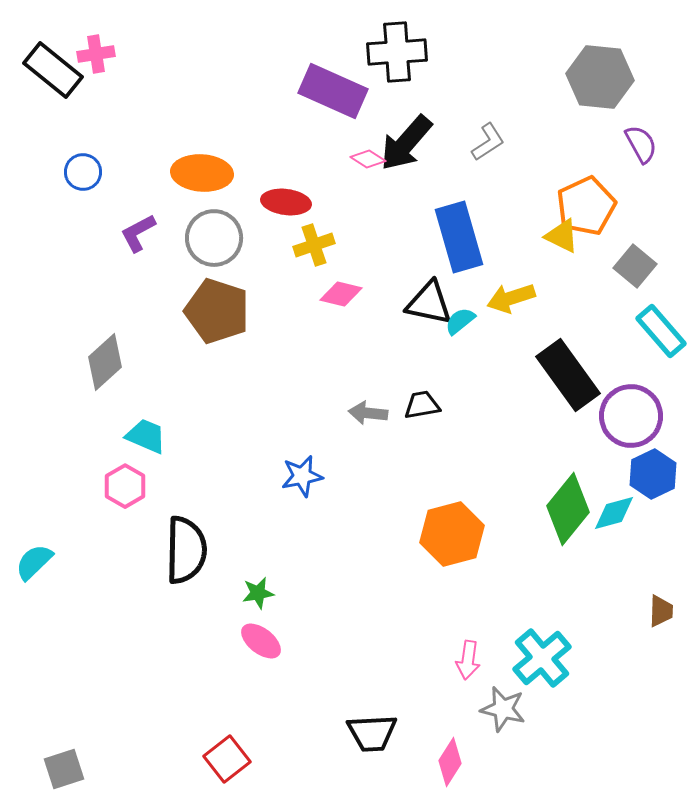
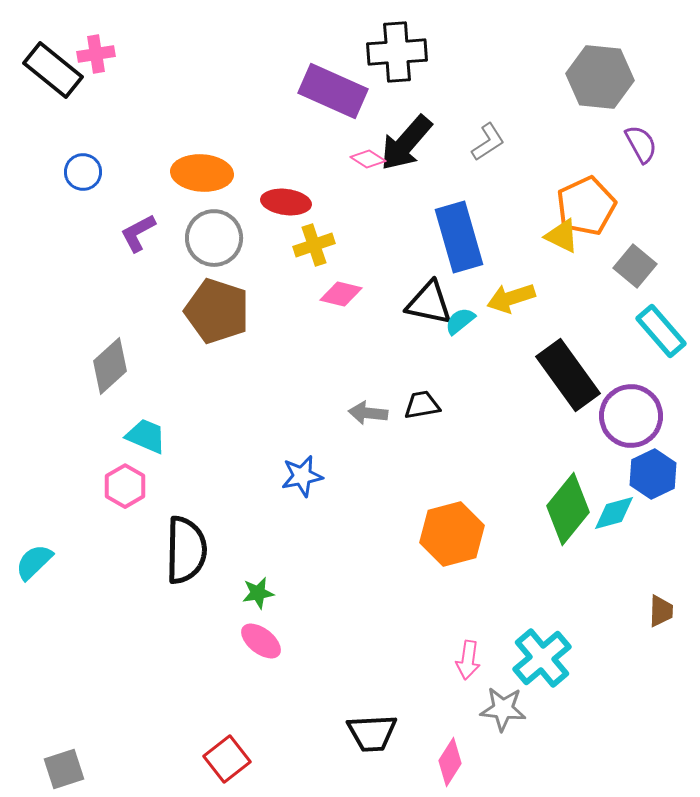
gray diamond at (105, 362): moved 5 px right, 4 px down
gray star at (503, 709): rotated 9 degrees counterclockwise
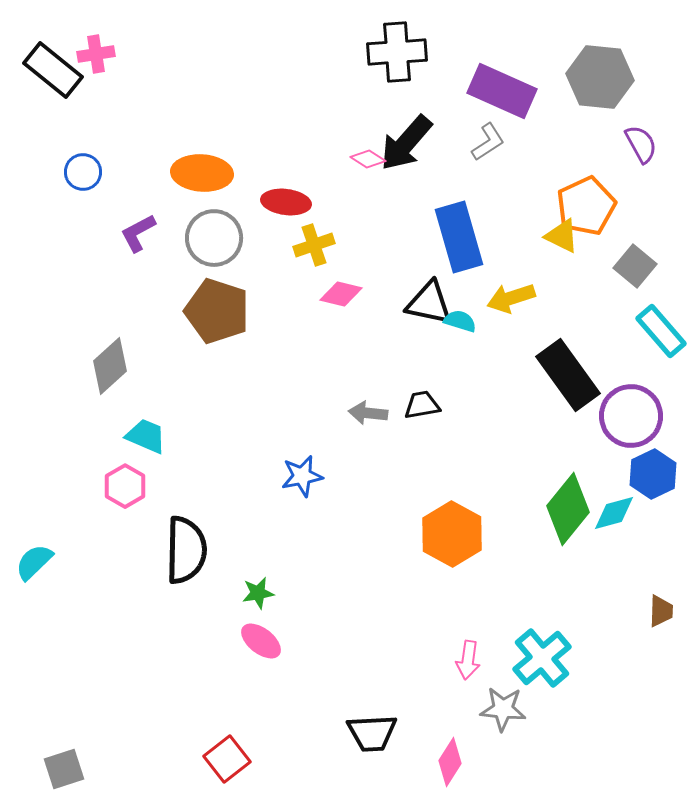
purple rectangle at (333, 91): moved 169 px right
cyan semicircle at (460, 321): rotated 56 degrees clockwise
orange hexagon at (452, 534): rotated 16 degrees counterclockwise
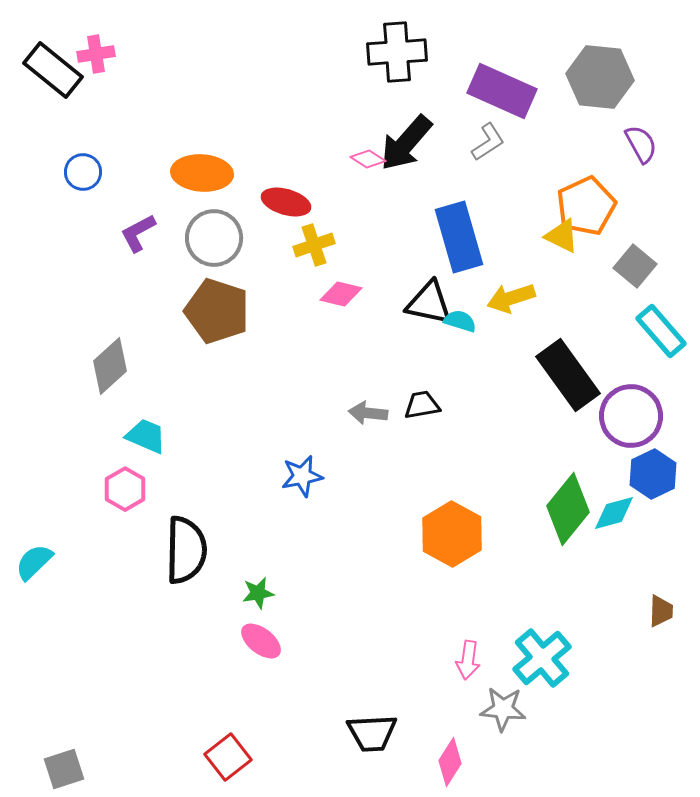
red ellipse at (286, 202): rotated 9 degrees clockwise
pink hexagon at (125, 486): moved 3 px down
red square at (227, 759): moved 1 px right, 2 px up
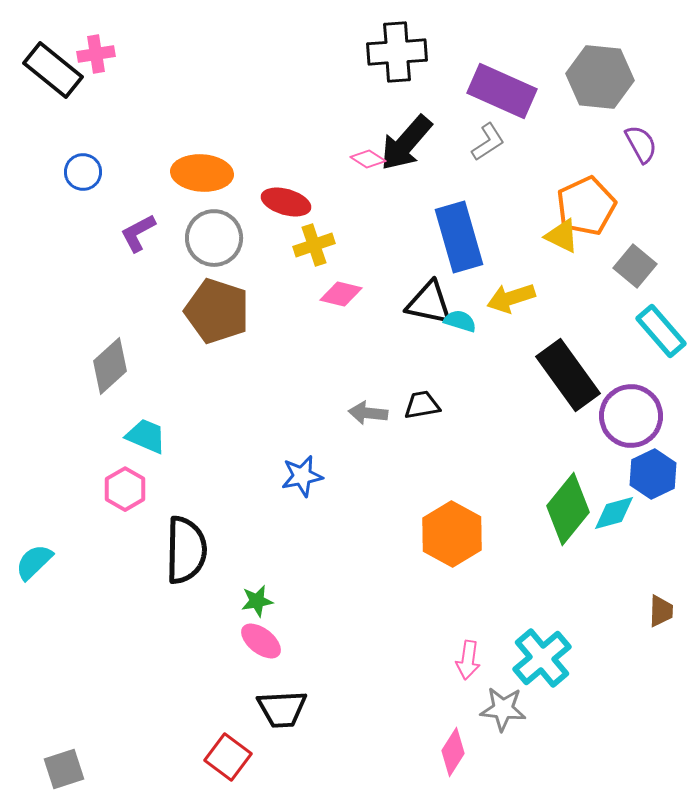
green star at (258, 593): moved 1 px left, 8 px down
black trapezoid at (372, 733): moved 90 px left, 24 px up
red square at (228, 757): rotated 15 degrees counterclockwise
pink diamond at (450, 762): moved 3 px right, 10 px up
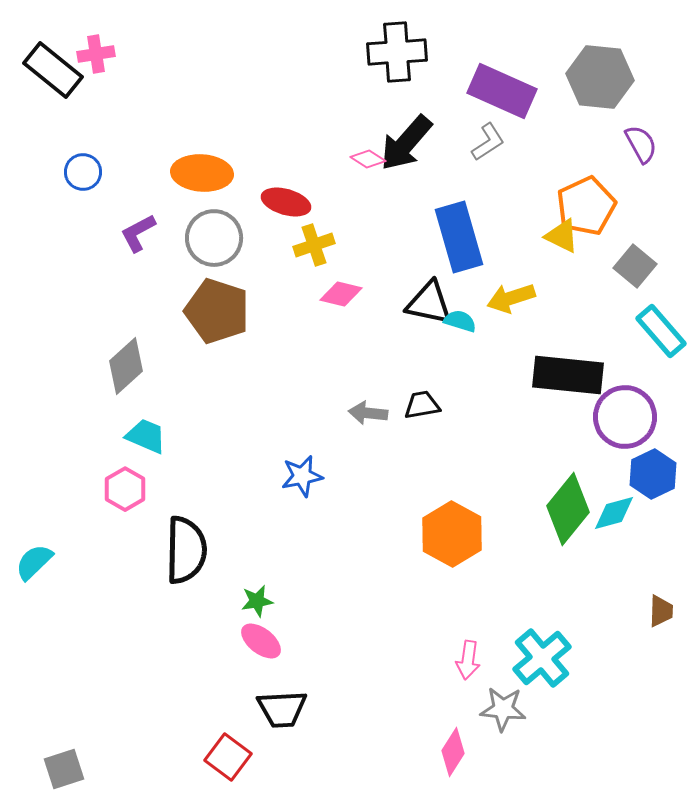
gray diamond at (110, 366): moved 16 px right
black rectangle at (568, 375): rotated 48 degrees counterclockwise
purple circle at (631, 416): moved 6 px left, 1 px down
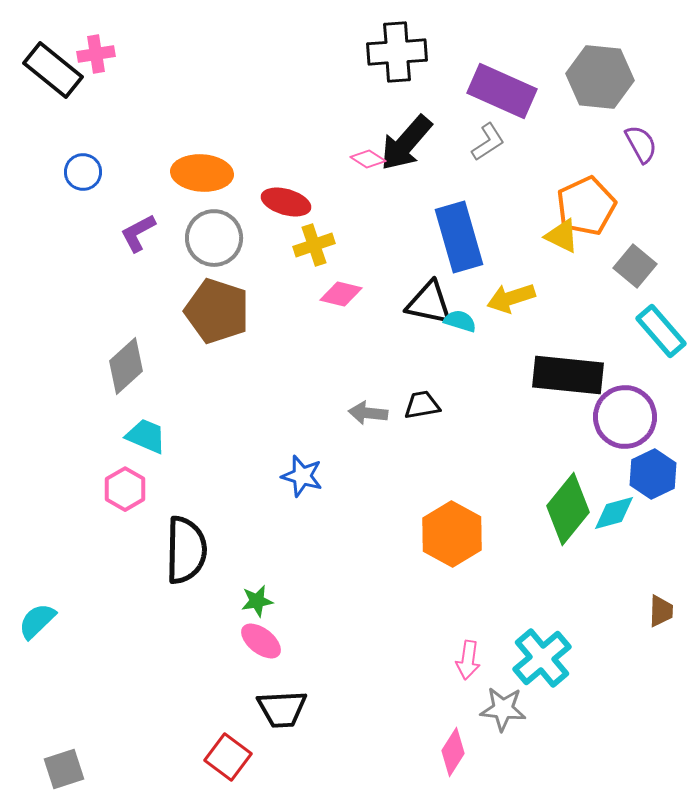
blue star at (302, 476): rotated 27 degrees clockwise
cyan semicircle at (34, 562): moved 3 px right, 59 px down
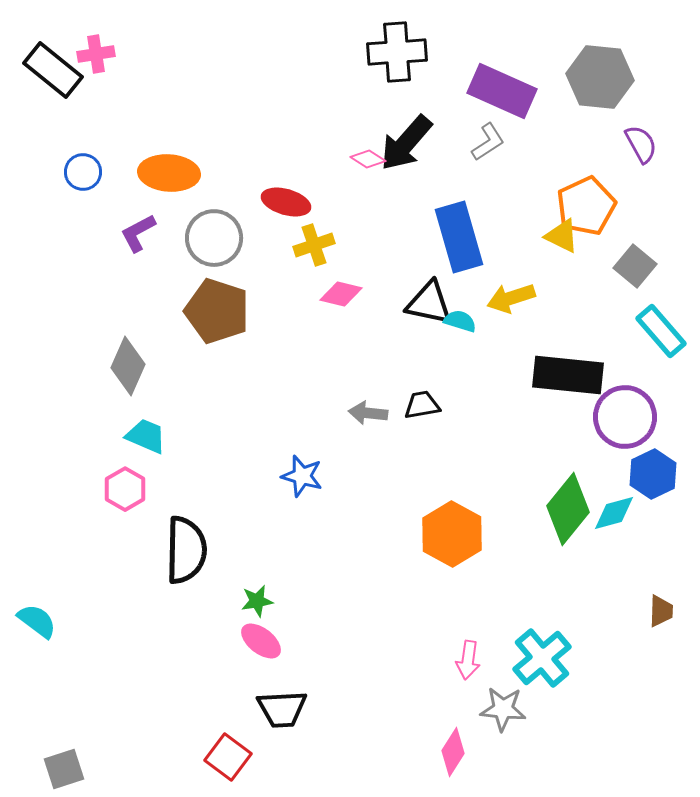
orange ellipse at (202, 173): moved 33 px left
gray diamond at (126, 366): moved 2 px right; rotated 24 degrees counterclockwise
cyan semicircle at (37, 621): rotated 81 degrees clockwise
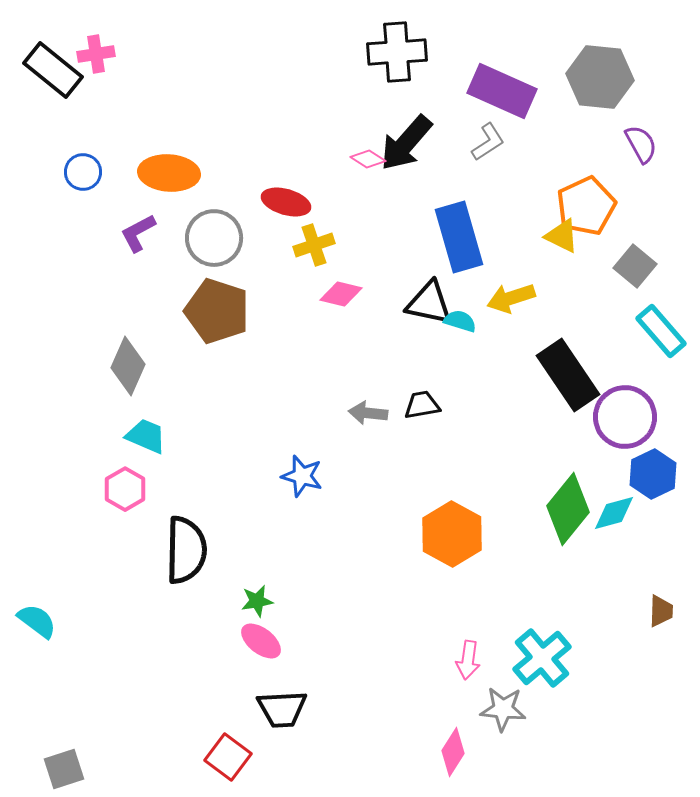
black rectangle at (568, 375): rotated 50 degrees clockwise
